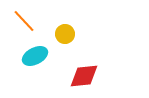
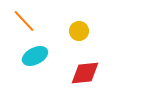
yellow circle: moved 14 px right, 3 px up
red diamond: moved 1 px right, 3 px up
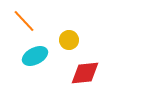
yellow circle: moved 10 px left, 9 px down
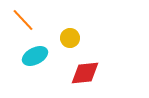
orange line: moved 1 px left, 1 px up
yellow circle: moved 1 px right, 2 px up
